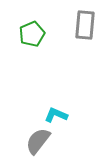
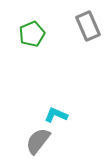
gray rectangle: moved 3 px right, 1 px down; rotated 28 degrees counterclockwise
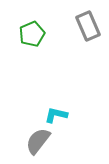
cyan L-shape: rotated 10 degrees counterclockwise
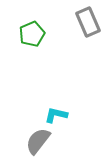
gray rectangle: moved 4 px up
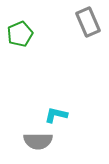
green pentagon: moved 12 px left
gray semicircle: rotated 128 degrees counterclockwise
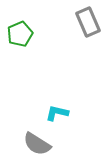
cyan L-shape: moved 1 px right, 2 px up
gray semicircle: moved 1 px left, 3 px down; rotated 32 degrees clockwise
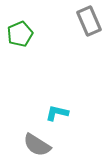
gray rectangle: moved 1 px right, 1 px up
gray semicircle: moved 1 px down
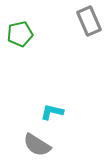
green pentagon: rotated 10 degrees clockwise
cyan L-shape: moved 5 px left, 1 px up
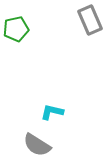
gray rectangle: moved 1 px right, 1 px up
green pentagon: moved 4 px left, 5 px up
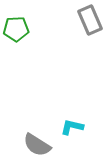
green pentagon: rotated 10 degrees clockwise
cyan L-shape: moved 20 px right, 15 px down
